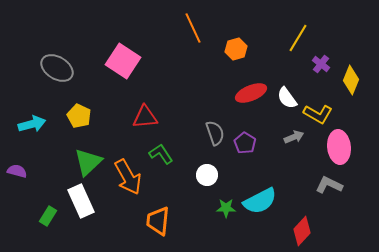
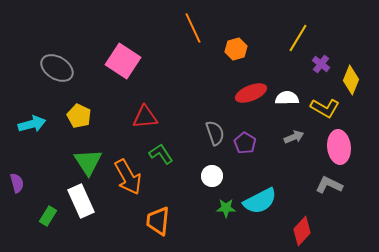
white semicircle: rotated 125 degrees clockwise
yellow L-shape: moved 7 px right, 6 px up
green triangle: rotated 20 degrees counterclockwise
purple semicircle: moved 12 px down; rotated 60 degrees clockwise
white circle: moved 5 px right, 1 px down
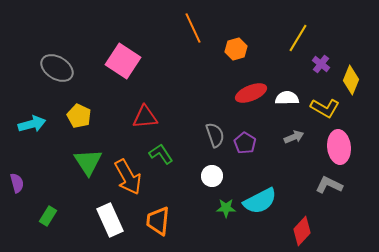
gray semicircle: moved 2 px down
white rectangle: moved 29 px right, 19 px down
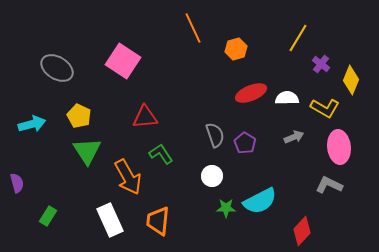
green triangle: moved 1 px left, 11 px up
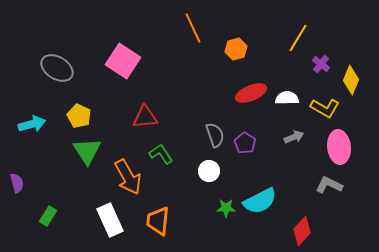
white circle: moved 3 px left, 5 px up
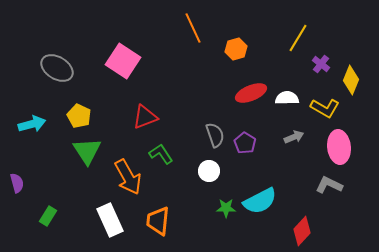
red triangle: rotated 16 degrees counterclockwise
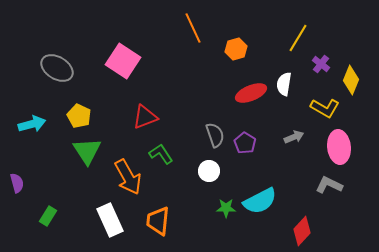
white semicircle: moved 3 px left, 14 px up; rotated 80 degrees counterclockwise
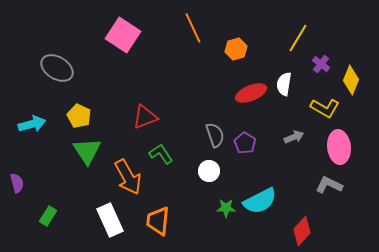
pink square: moved 26 px up
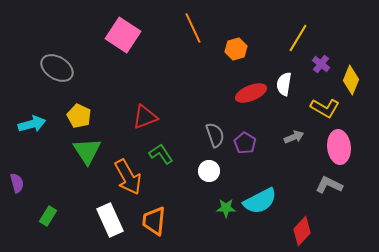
orange trapezoid: moved 4 px left
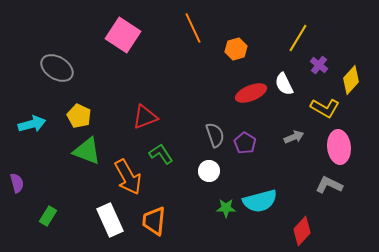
purple cross: moved 2 px left, 1 px down
yellow diamond: rotated 20 degrees clockwise
white semicircle: rotated 35 degrees counterclockwise
green triangle: rotated 36 degrees counterclockwise
cyan semicircle: rotated 12 degrees clockwise
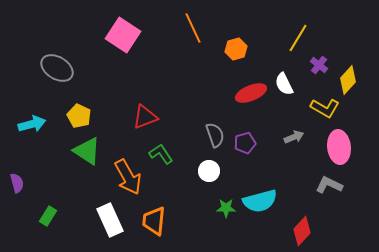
yellow diamond: moved 3 px left
purple pentagon: rotated 25 degrees clockwise
green triangle: rotated 12 degrees clockwise
